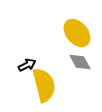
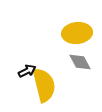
yellow ellipse: rotated 56 degrees counterclockwise
black arrow: moved 6 px down
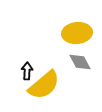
black arrow: rotated 60 degrees counterclockwise
yellow semicircle: rotated 64 degrees clockwise
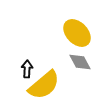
yellow ellipse: rotated 52 degrees clockwise
black arrow: moved 2 px up
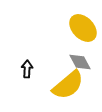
yellow ellipse: moved 6 px right, 5 px up
yellow semicircle: moved 24 px right
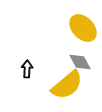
yellow semicircle: moved 1 px left
